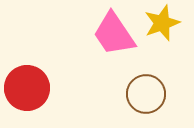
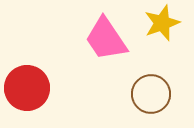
pink trapezoid: moved 8 px left, 5 px down
brown circle: moved 5 px right
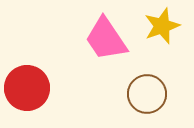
yellow star: moved 3 px down
brown circle: moved 4 px left
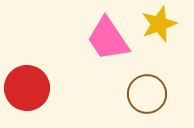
yellow star: moved 3 px left, 2 px up
pink trapezoid: moved 2 px right
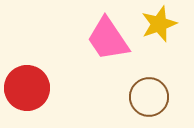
brown circle: moved 2 px right, 3 px down
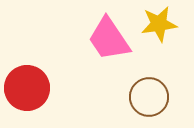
yellow star: rotated 12 degrees clockwise
pink trapezoid: moved 1 px right
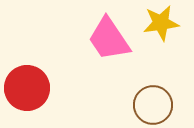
yellow star: moved 2 px right, 1 px up
brown circle: moved 4 px right, 8 px down
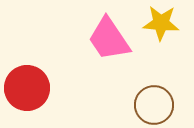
yellow star: rotated 12 degrees clockwise
brown circle: moved 1 px right
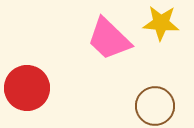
pink trapezoid: rotated 12 degrees counterclockwise
brown circle: moved 1 px right, 1 px down
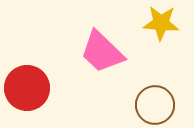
pink trapezoid: moved 7 px left, 13 px down
brown circle: moved 1 px up
